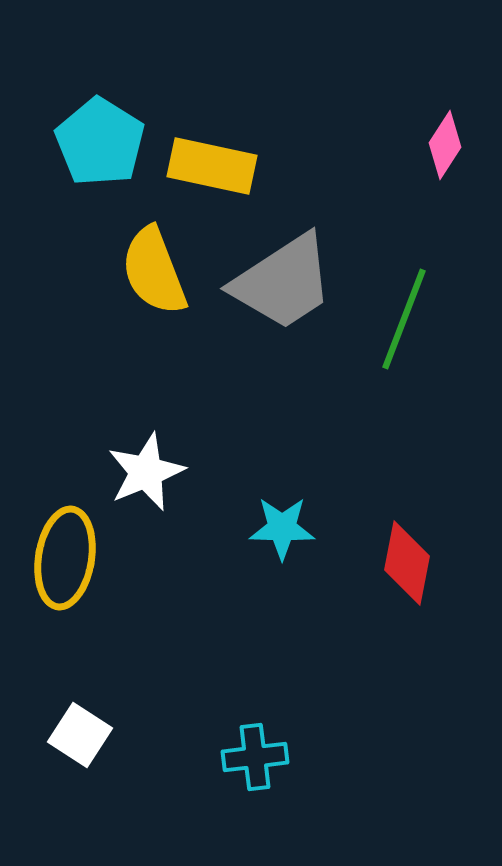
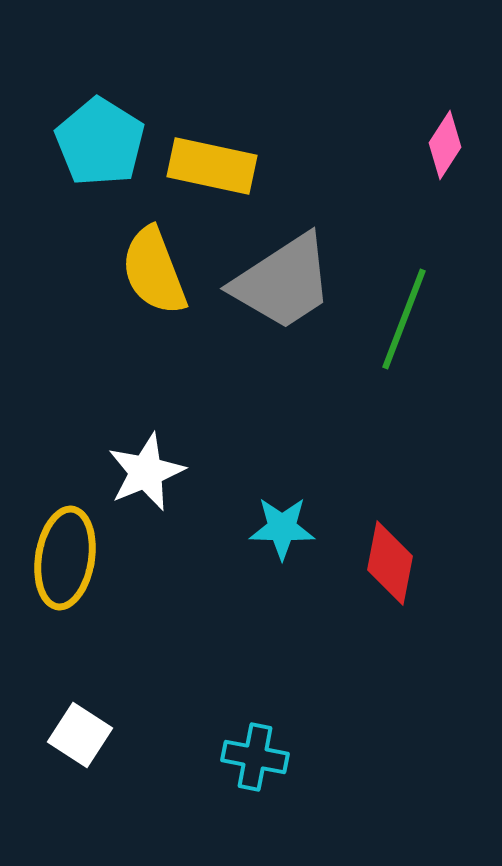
red diamond: moved 17 px left
cyan cross: rotated 18 degrees clockwise
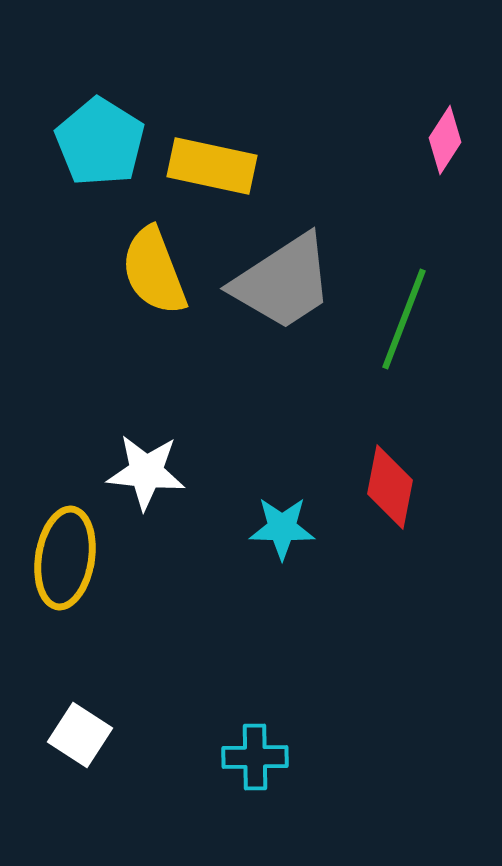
pink diamond: moved 5 px up
white star: rotated 28 degrees clockwise
red diamond: moved 76 px up
cyan cross: rotated 12 degrees counterclockwise
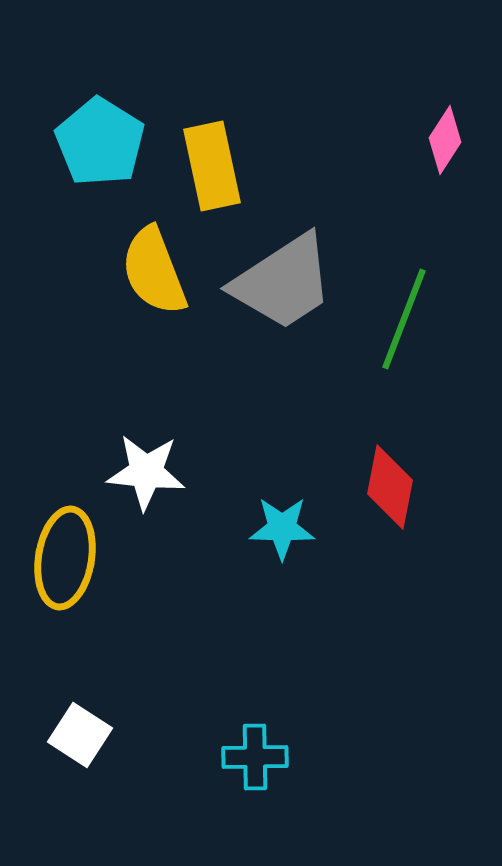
yellow rectangle: rotated 66 degrees clockwise
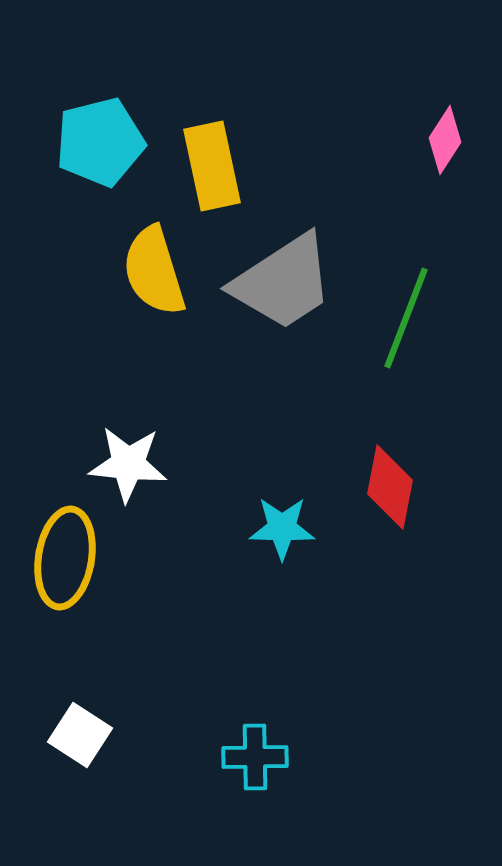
cyan pentagon: rotated 26 degrees clockwise
yellow semicircle: rotated 4 degrees clockwise
green line: moved 2 px right, 1 px up
white star: moved 18 px left, 8 px up
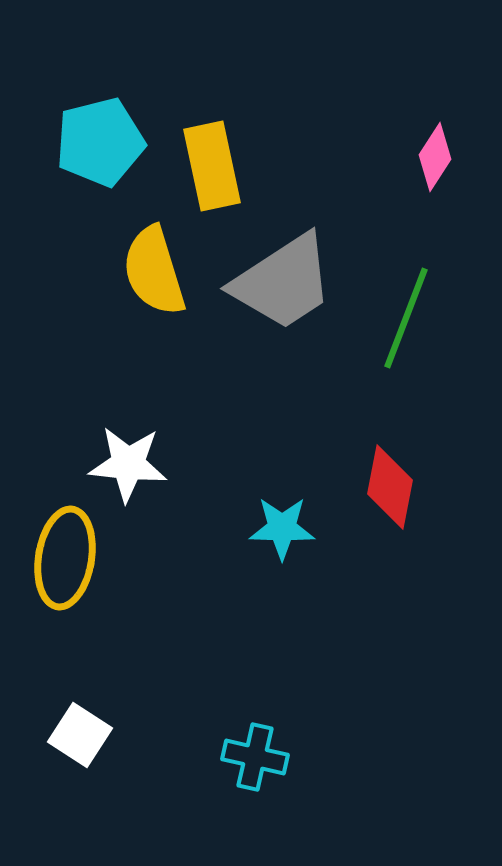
pink diamond: moved 10 px left, 17 px down
cyan cross: rotated 14 degrees clockwise
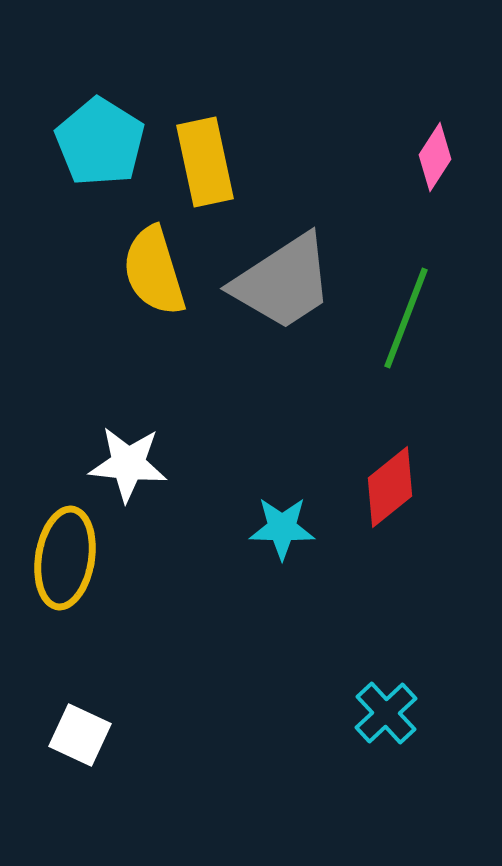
cyan pentagon: rotated 26 degrees counterclockwise
yellow rectangle: moved 7 px left, 4 px up
red diamond: rotated 40 degrees clockwise
white square: rotated 8 degrees counterclockwise
cyan cross: moved 131 px right, 44 px up; rotated 34 degrees clockwise
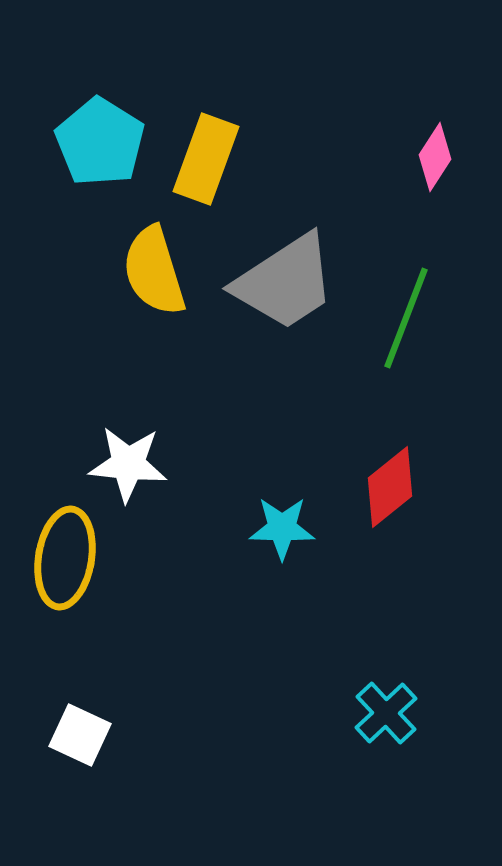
yellow rectangle: moved 1 px right, 3 px up; rotated 32 degrees clockwise
gray trapezoid: moved 2 px right
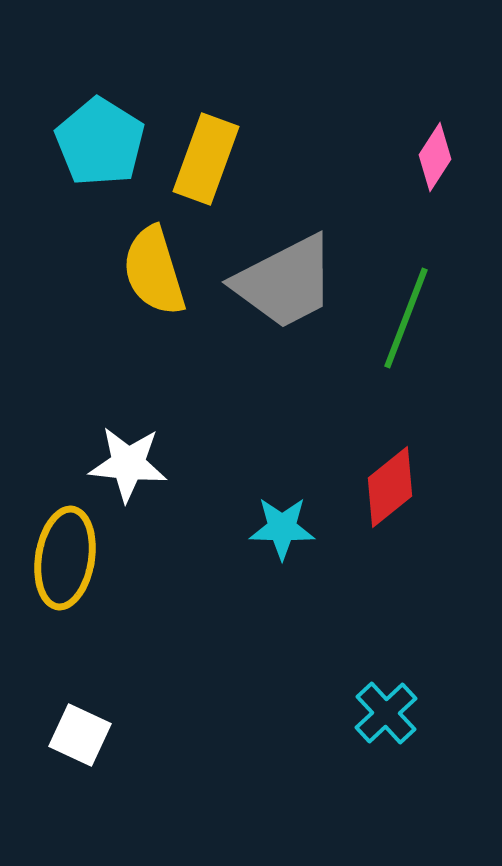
gray trapezoid: rotated 6 degrees clockwise
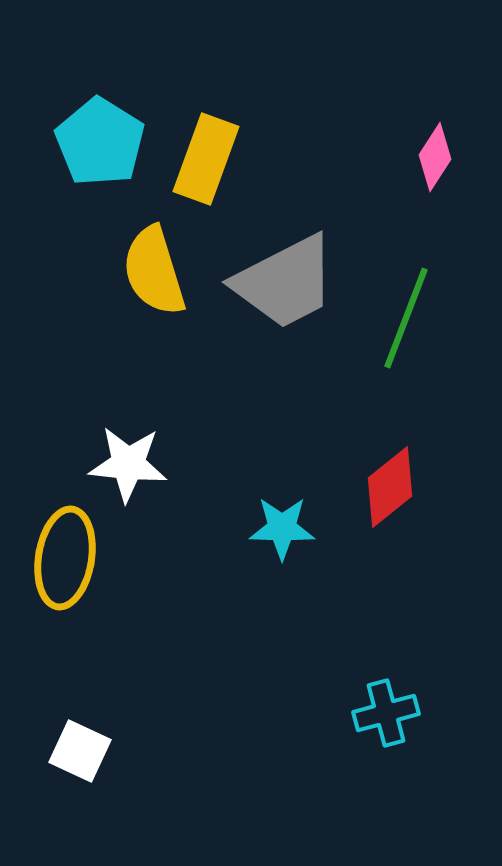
cyan cross: rotated 28 degrees clockwise
white square: moved 16 px down
